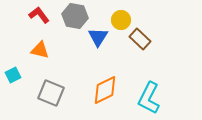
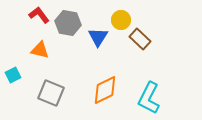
gray hexagon: moved 7 px left, 7 px down
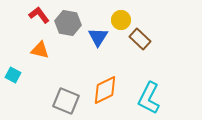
cyan square: rotated 35 degrees counterclockwise
gray square: moved 15 px right, 8 px down
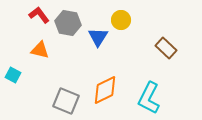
brown rectangle: moved 26 px right, 9 px down
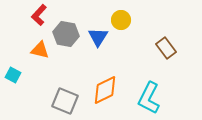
red L-shape: rotated 100 degrees counterclockwise
gray hexagon: moved 2 px left, 11 px down
brown rectangle: rotated 10 degrees clockwise
gray square: moved 1 px left
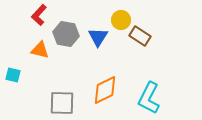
brown rectangle: moved 26 px left, 12 px up; rotated 20 degrees counterclockwise
cyan square: rotated 14 degrees counterclockwise
gray square: moved 3 px left, 2 px down; rotated 20 degrees counterclockwise
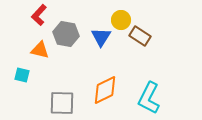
blue triangle: moved 3 px right
cyan square: moved 9 px right
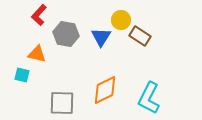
orange triangle: moved 3 px left, 4 px down
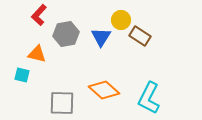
gray hexagon: rotated 20 degrees counterclockwise
orange diamond: moved 1 px left; rotated 68 degrees clockwise
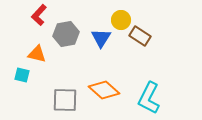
blue triangle: moved 1 px down
gray square: moved 3 px right, 3 px up
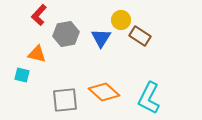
orange diamond: moved 2 px down
gray square: rotated 8 degrees counterclockwise
